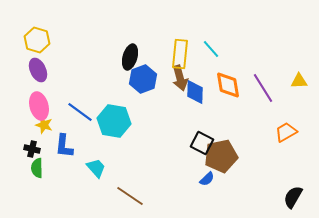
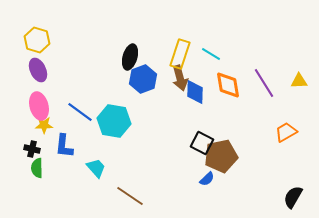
cyan line: moved 5 px down; rotated 18 degrees counterclockwise
yellow rectangle: rotated 12 degrees clockwise
purple line: moved 1 px right, 5 px up
yellow star: rotated 18 degrees counterclockwise
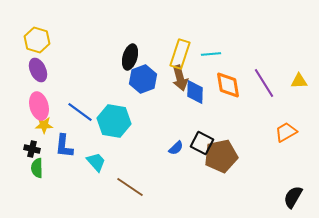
cyan line: rotated 36 degrees counterclockwise
cyan trapezoid: moved 6 px up
blue semicircle: moved 31 px left, 31 px up
brown line: moved 9 px up
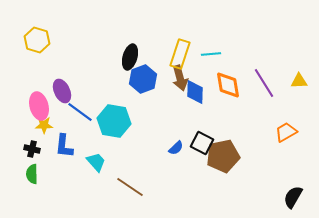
purple ellipse: moved 24 px right, 21 px down
brown pentagon: moved 2 px right
green semicircle: moved 5 px left, 6 px down
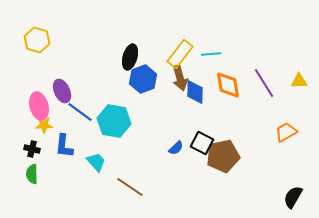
yellow rectangle: rotated 20 degrees clockwise
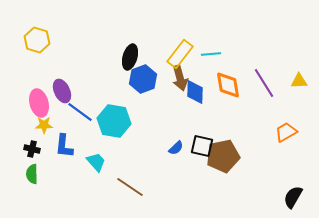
pink ellipse: moved 3 px up
black square: moved 3 px down; rotated 15 degrees counterclockwise
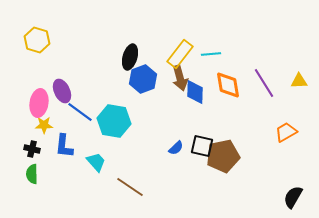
pink ellipse: rotated 24 degrees clockwise
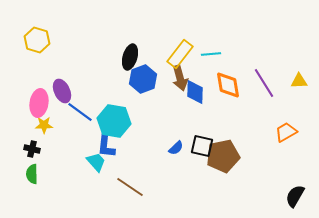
blue L-shape: moved 42 px right
black semicircle: moved 2 px right, 1 px up
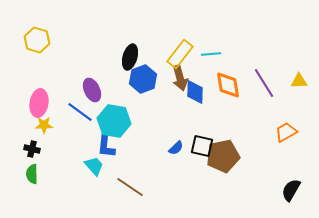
purple ellipse: moved 30 px right, 1 px up
cyan trapezoid: moved 2 px left, 4 px down
black semicircle: moved 4 px left, 6 px up
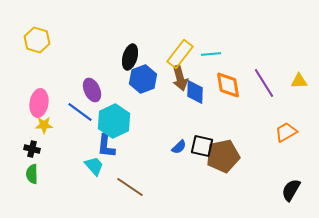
cyan hexagon: rotated 24 degrees clockwise
blue semicircle: moved 3 px right, 1 px up
